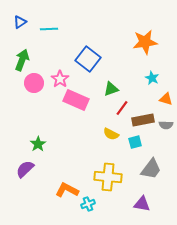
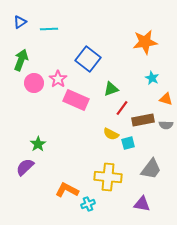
green arrow: moved 1 px left
pink star: moved 2 px left
cyan square: moved 7 px left, 1 px down
purple semicircle: moved 2 px up
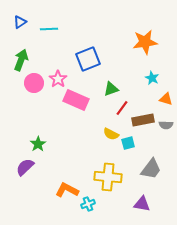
blue square: rotated 30 degrees clockwise
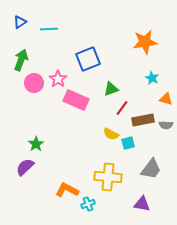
green star: moved 2 px left
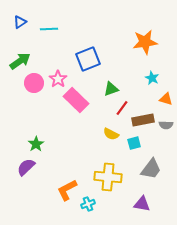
green arrow: moved 1 px left, 1 px down; rotated 35 degrees clockwise
pink rectangle: rotated 20 degrees clockwise
cyan square: moved 6 px right
purple semicircle: moved 1 px right
orange L-shape: rotated 55 degrees counterclockwise
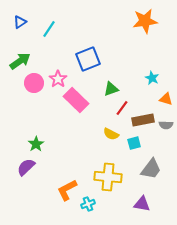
cyan line: rotated 54 degrees counterclockwise
orange star: moved 21 px up
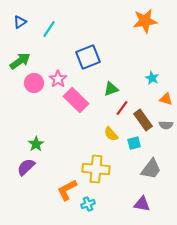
blue square: moved 2 px up
brown rectangle: rotated 65 degrees clockwise
yellow semicircle: rotated 21 degrees clockwise
yellow cross: moved 12 px left, 8 px up
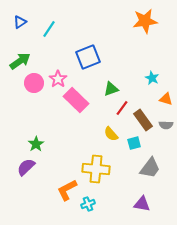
gray trapezoid: moved 1 px left, 1 px up
